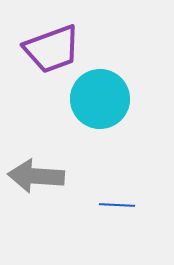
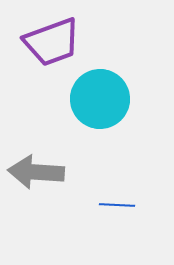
purple trapezoid: moved 7 px up
gray arrow: moved 4 px up
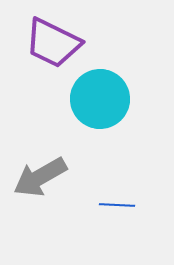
purple trapezoid: moved 1 px right, 1 px down; rotated 46 degrees clockwise
gray arrow: moved 4 px right, 5 px down; rotated 34 degrees counterclockwise
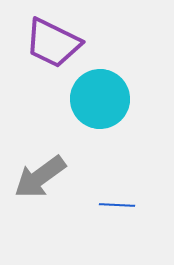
gray arrow: rotated 6 degrees counterclockwise
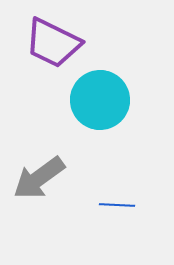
cyan circle: moved 1 px down
gray arrow: moved 1 px left, 1 px down
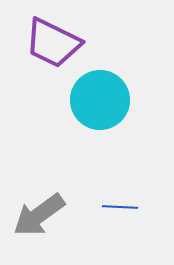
gray arrow: moved 37 px down
blue line: moved 3 px right, 2 px down
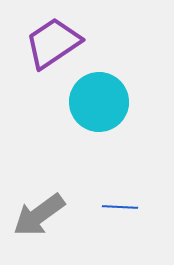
purple trapezoid: rotated 120 degrees clockwise
cyan circle: moved 1 px left, 2 px down
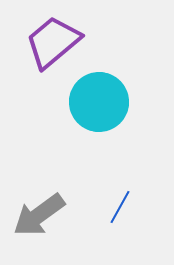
purple trapezoid: moved 1 px up; rotated 6 degrees counterclockwise
blue line: rotated 64 degrees counterclockwise
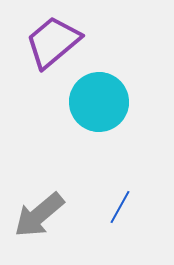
gray arrow: rotated 4 degrees counterclockwise
